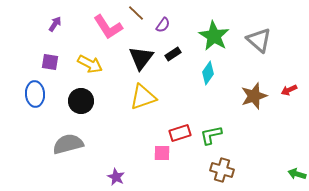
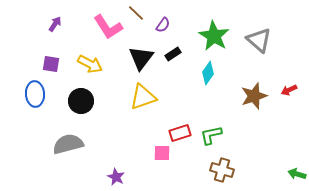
purple square: moved 1 px right, 2 px down
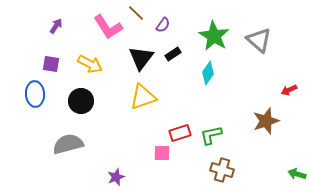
purple arrow: moved 1 px right, 2 px down
brown star: moved 12 px right, 25 px down
purple star: rotated 24 degrees clockwise
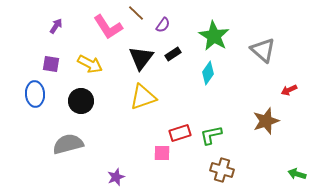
gray triangle: moved 4 px right, 10 px down
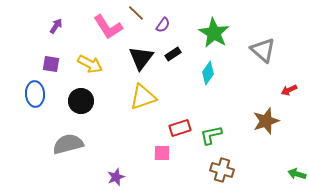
green star: moved 3 px up
red rectangle: moved 5 px up
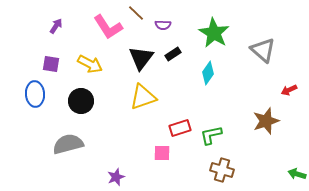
purple semicircle: rotated 56 degrees clockwise
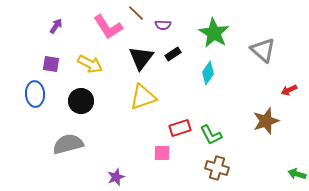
green L-shape: rotated 105 degrees counterclockwise
brown cross: moved 5 px left, 2 px up
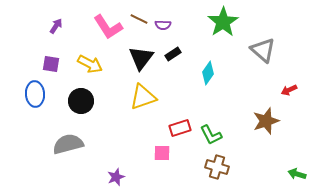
brown line: moved 3 px right, 6 px down; rotated 18 degrees counterclockwise
green star: moved 9 px right, 11 px up; rotated 8 degrees clockwise
brown cross: moved 1 px up
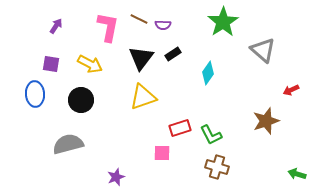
pink L-shape: rotated 136 degrees counterclockwise
red arrow: moved 2 px right
black circle: moved 1 px up
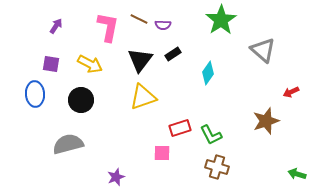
green star: moved 2 px left, 2 px up
black triangle: moved 1 px left, 2 px down
red arrow: moved 2 px down
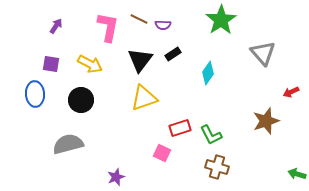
gray triangle: moved 3 px down; rotated 8 degrees clockwise
yellow triangle: moved 1 px right, 1 px down
pink square: rotated 24 degrees clockwise
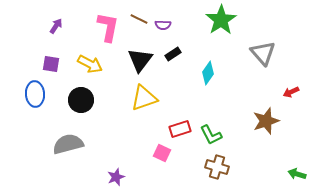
red rectangle: moved 1 px down
